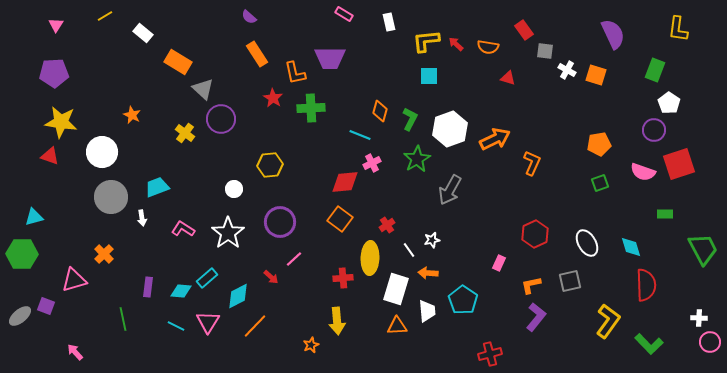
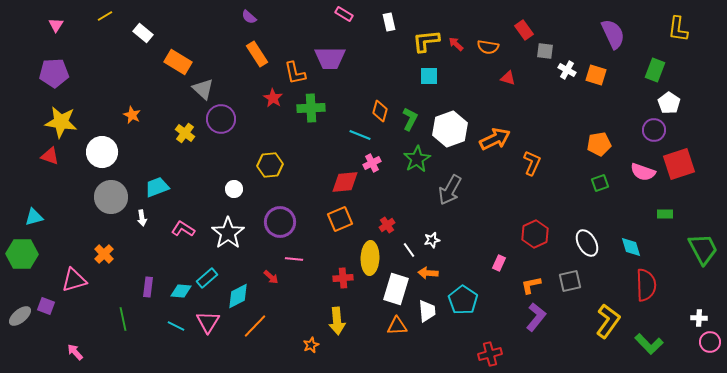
orange square at (340, 219): rotated 30 degrees clockwise
pink line at (294, 259): rotated 48 degrees clockwise
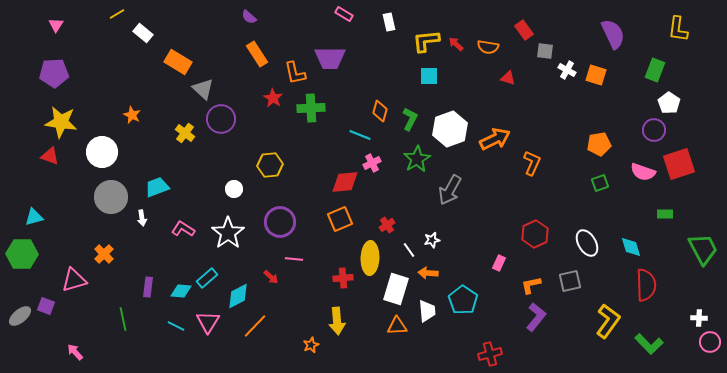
yellow line at (105, 16): moved 12 px right, 2 px up
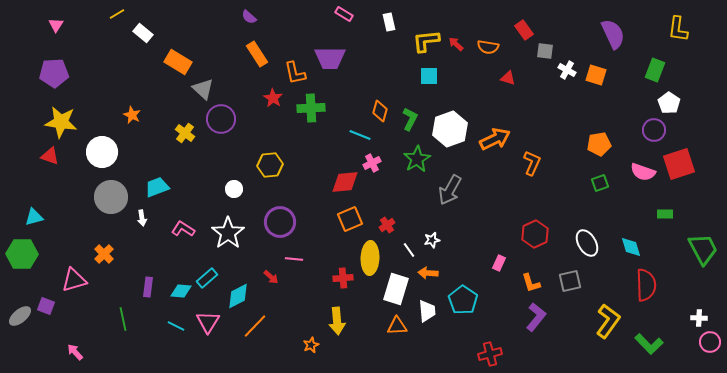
orange square at (340, 219): moved 10 px right
orange L-shape at (531, 285): moved 2 px up; rotated 95 degrees counterclockwise
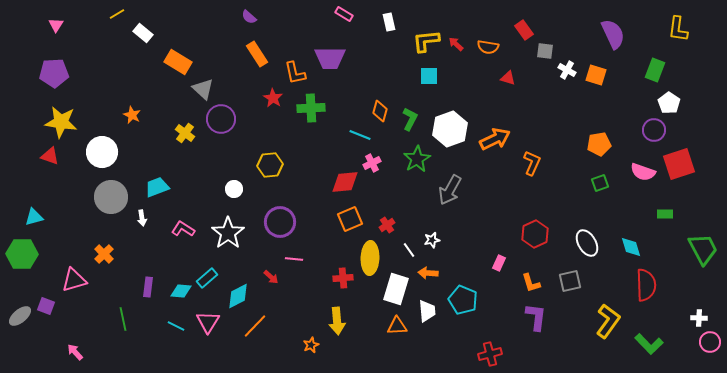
cyan pentagon at (463, 300): rotated 12 degrees counterclockwise
purple L-shape at (536, 317): rotated 32 degrees counterclockwise
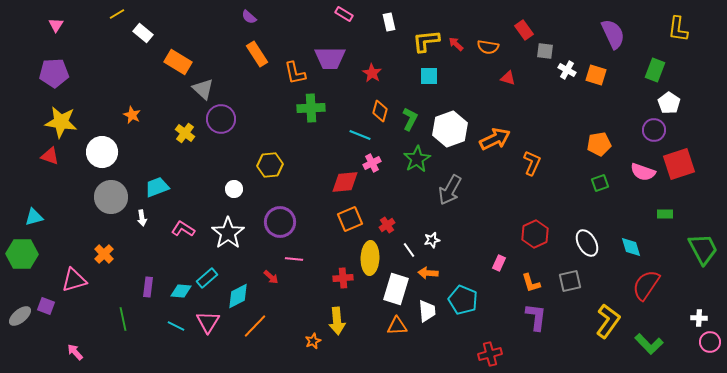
red star at (273, 98): moved 99 px right, 25 px up
red semicircle at (646, 285): rotated 144 degrees counterclockwise
orange star at (311, 345): moved 2 px right, 4 px up
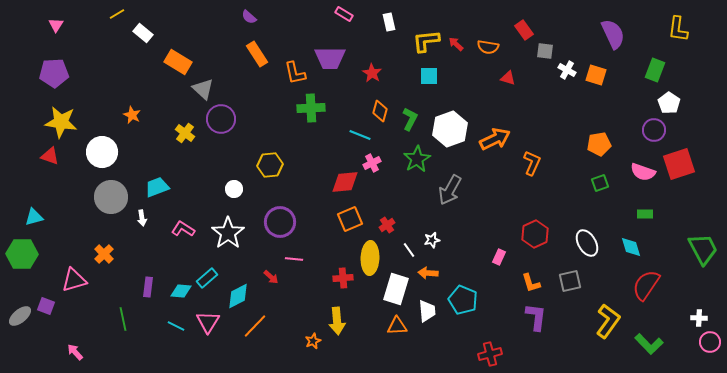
green rectangle at (665, 214): moved 20 px left
pink rectangle at (499, 263): moved 6 px up
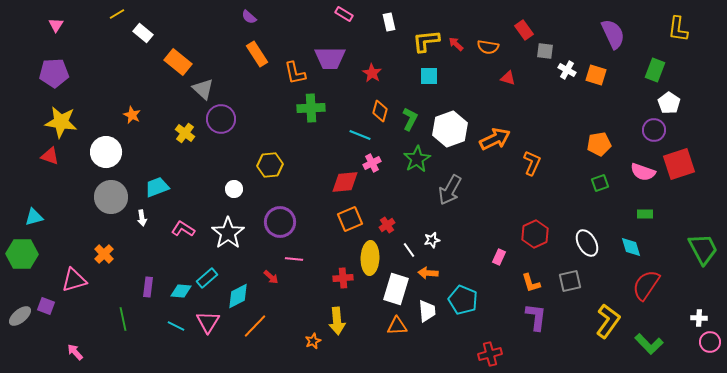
orange rectangle at (178, 62): rotated 8 degrees clockwise
white circle at (102, 152): moved 4 px right
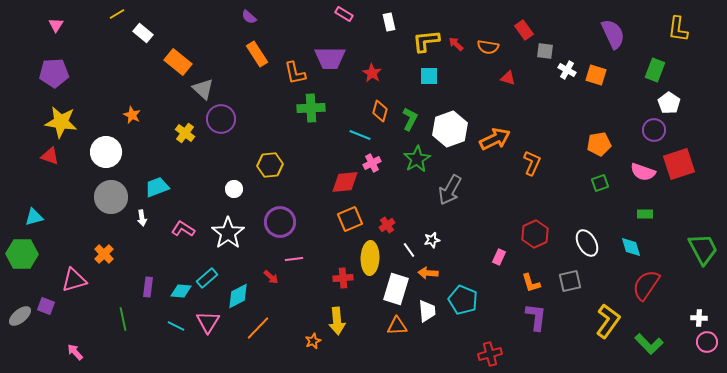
pink line at (294, 259): rotated 12 degrees counterclockwise
orange line at (255, 326): moved 3 px right, 2 px down
pink circle at (710, 342): moved 3 px left
